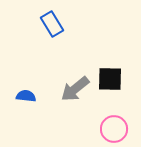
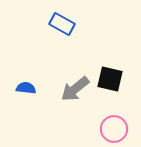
blue rectangle: moved 10 px right; rotated 30 degrees counterclockwise
black square: rotated 12 degrees clockwise
blue semicircle: moved 8 px up
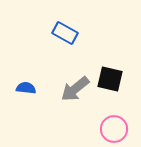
blue rectangle: moved 3 px right, 9 px down
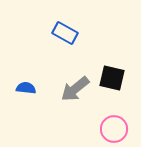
black square: moved 2 px right, 1 px up
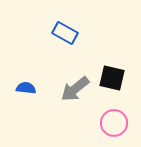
pink circle: moved 6 px up
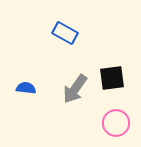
black square: rotated 20 degrees counterclockwise
gray arrow: rotated 16 degrees counterclockwise
pink circle: moved 2 px right
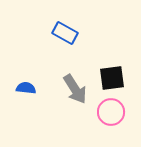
gray arrow: rotated 68 degrees counterclockwise
pink circle: moved 5 px left, 11 px up
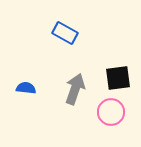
black square: moved 6 px right
gray arrow: rotated 128 degrees counterclockwise
